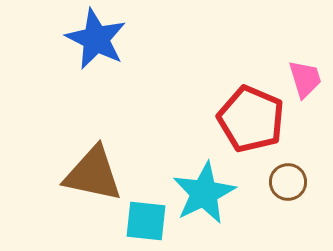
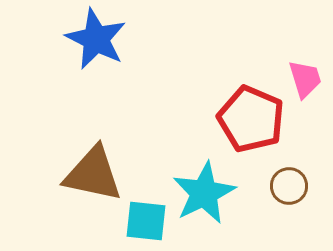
brown circle: moved 1 px right, 4 px down
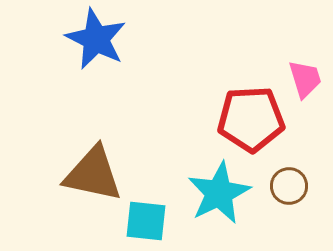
red pentagon: rotated 26 degrees counterclockwise
cyan star: moved 15 px right
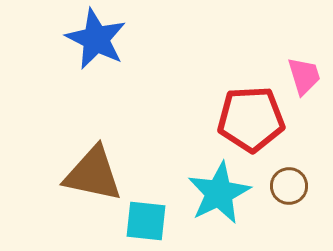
pink trapezoid: moved 1 px left, 3 px up
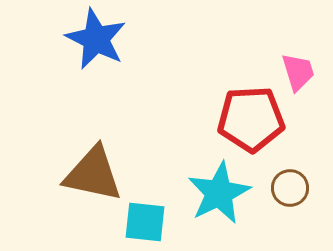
pink trapezoid: moved 6 px left, 4 px up
brown circle: moved 1 px right, 2 px down
cyan square: moved 1 px left, 1 px down
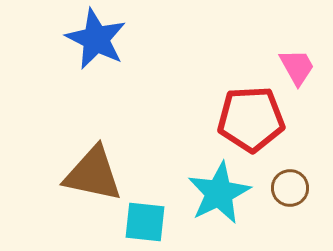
pink trapezoid: moved 1 px left, 5 px up; rotated 12 degrees counterclockwise
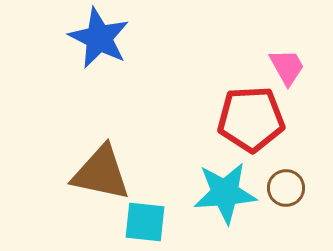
blue star: moved 3 px right, 1 px up
pink trapezoid: moved 10 px left
brown triangle: moved 8 px right, 1 px up
brown circle: moved 4 px left
cyan star: moved 6 px right; rotated 22 degrees clockwise
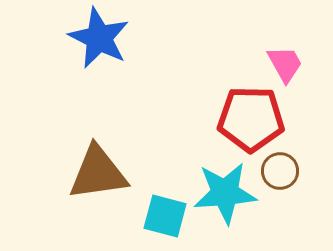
pink trapezoid: moved 2 px left, 3 px up
red pentagon: rotated 4 degrees clockwise
brown triangle: moved 3 px left; rotated 20 degrees counterclockwise
brown circle: moved 6 px left, 17 px up
cyan square: moved 20 px right, 6 px up; rotated 9 degrees clockwise
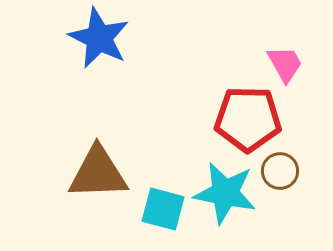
red pentagon: moved 3 px left
brown triangle: rotated 6 degrees clockwise
cyan star: rotated 16 degrees clockwise
cyan square: moved 2 px left, 7 px up
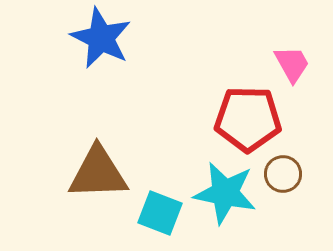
blue star: moved 2 px right
pink trapezoid: moved 7 px right
brown circle: moved 3 px right, 3 px down
cyan square: moved 3 px left, 4 px down; rotated 6 degrees clockwise
